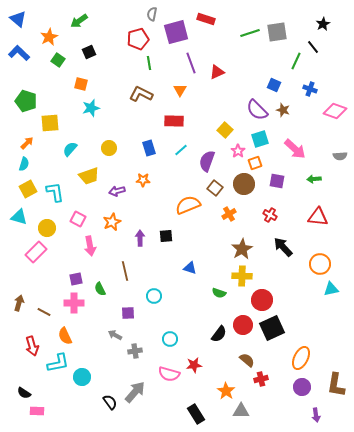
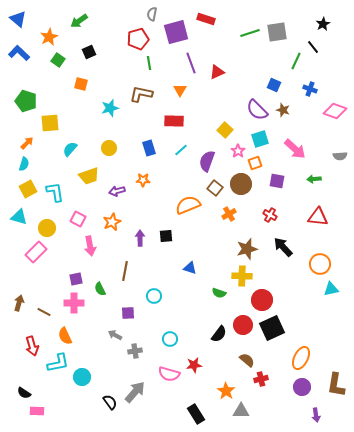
brown L-shape at (141, 94): rotated 15 degrees counterclockwise
cyan star at (91, 108): moved 19 px right
brown circle at (244, 184): moved 3 px left
brown star at (242, 249): moved 5 px right; rotated 15 degrees clockwise
brown line at (125, 271): rotated 24 degrees clockwise
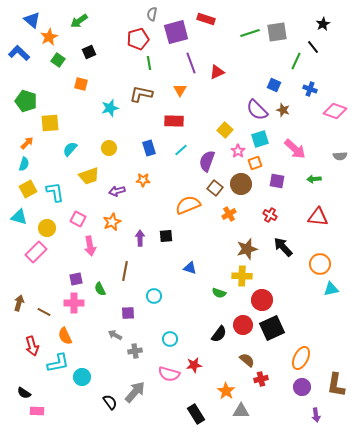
blue triangle at (18, 19): moved 14 px right, 1 px down
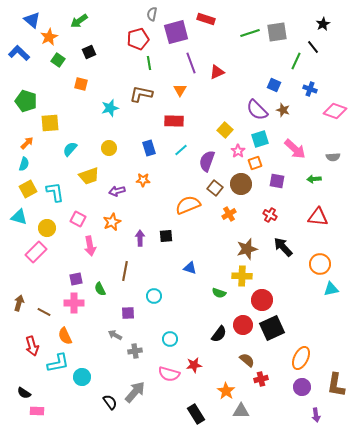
gray semicircle at (340, 156): moved 7 px left, 1 px down
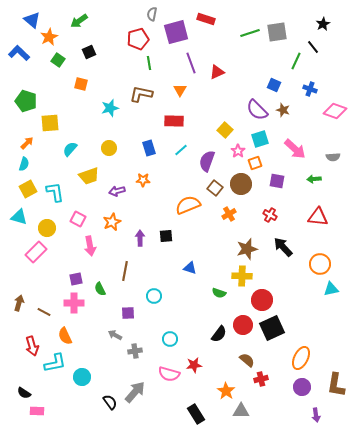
cyan L-shape at (58, 363): moved 3 px left
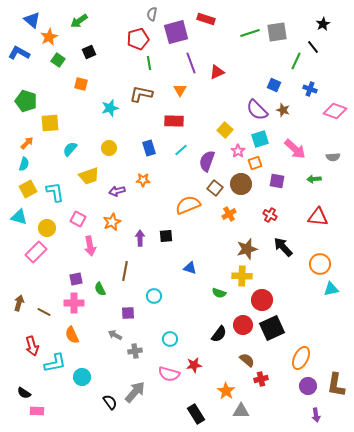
blue L-shape at (19, 53): rotated 15 degrees counterclockwise
orange semicircle at (65, 336): moved 7 px right, 1 px up
purple circle at (302, 387): moved 6 px right, 1 px up
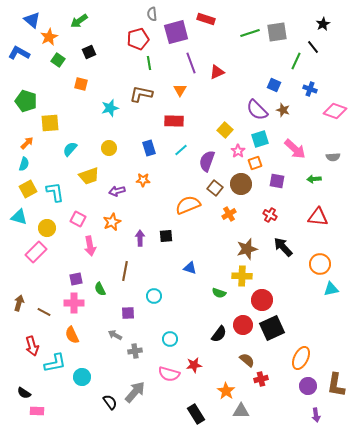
gray semicircle at (152, 14): rotated 16 degrees counterclockwise
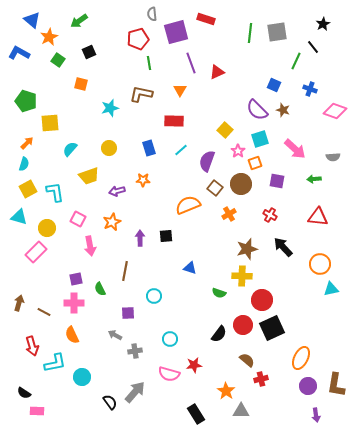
green line at (250, 33): rotated 66 degrees counterclockwise
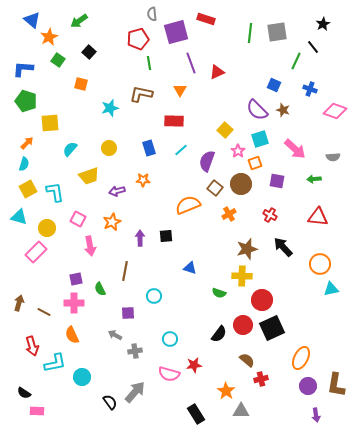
black square at (89, 52): rotated 24 degrees counterclockwise
blue L-shape at (19, 53): moved 4 px right, 16 px down; rotated 25 degrees counterclockwise
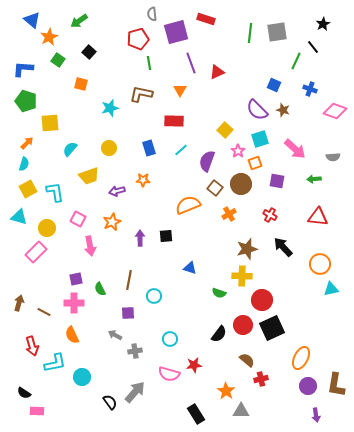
brown line at (125, 271): moved 4 px right, 9 px down
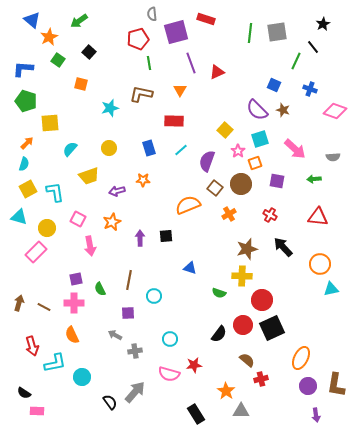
brown line at (44, 312): moved 5 px up
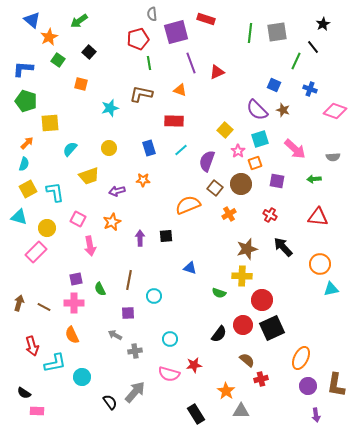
orange triangle at (180, 90): rotated 40 degrees counterclockwise
